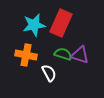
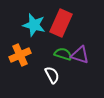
cyan star: rotated 25 degrees clockwise
orange cross: moved 6 px left; rotated 35 degrees counterclockwise
white semicircle: moved 3 px right, 2 px down
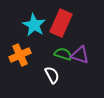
cyan star: rotated 15 degrees clockwise
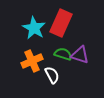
cyan star: moved 3 px down
orange cross: moved 12 px right, 6 px down
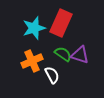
cyan star: rotated 25 degrees clockwise
green semicircle: rotated 18 degrees clockwise
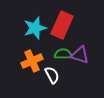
red rectangle: moved 1 px right, 2 px down
cyan star: moved 1 px right
green semicircle: rotated 36 degrees counterclockwise
